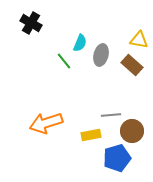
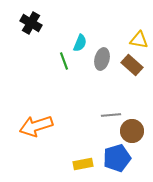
gray ellipse: moved 1 px right, 4 px down
green line: rotated 18 degrees clockwise
orange arrow: moved 10 px left, 3 px down
yellow rectangle: moved 8 px left, 29 px down
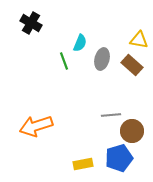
blue pentagon: moved 2 px right
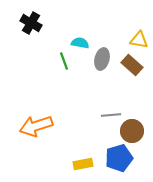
cyan semicircle: rotated 102 degrees counterclockwise
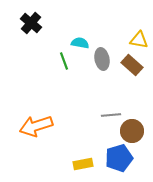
black cross: rotated 10 degrees clockwise
gray ellipse: rotated 25 degrees counterclockwise
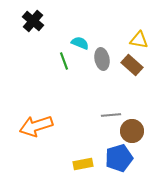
black cross: moved 2 px right, 2 px up
cyan semicircle: rotated 12 degrees clockwise
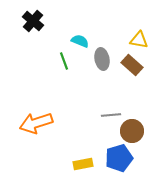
cyan semicircle: moved 2 px up
orange arrow: moved 3 px up
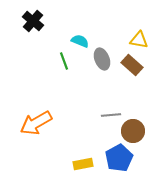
gray ellipse: rotated 10 degrees counterclockwise
orange arrow: rotated 12 degrees counterclockwise
brown circle: moved 1 px right
blue pentagon: rotated 12 degrees counterclockwise
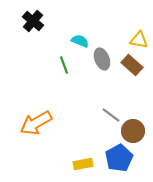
green line: moved 4 px down
gray line: rotated 42 degrees clockwise
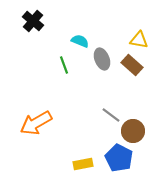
blue pentagon: rotated 16 degrees counterclockwise
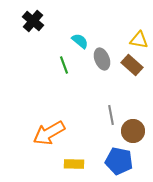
cyan semicircle: rotated 18 degrees clockwise
gray line: rotated 42 degrees clockwise
orange arrow: moved 13 px right, 10 px down
blue pentagon: moved 3 px down; rotated 16 degrees counterclockwise
yellow rectangle: moved 9 px left; rotated 12 degrees clockwise
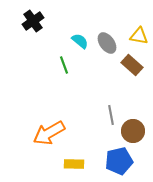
black cross: rotated 15 degrees clockwise
yellow triangle: moved 4 px up
gray ellipse: moved 5 px right, 16 px up; rotated 15 degrees counterclockwise
blue pentagon: rotated 24 degrees counterclockwise
